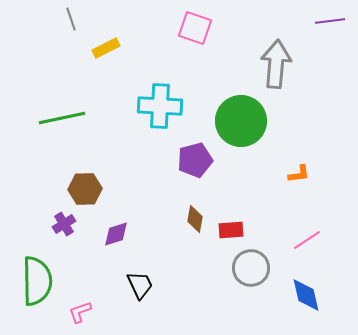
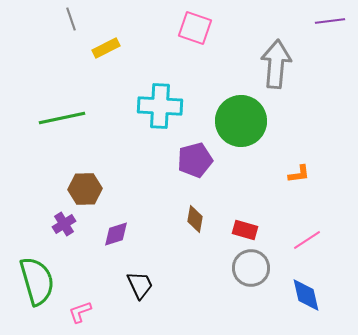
red rectangle: moved 14 px right; rotated 20 degrees clockwise
green semicircle: rotated 15 degrees counterclockwise
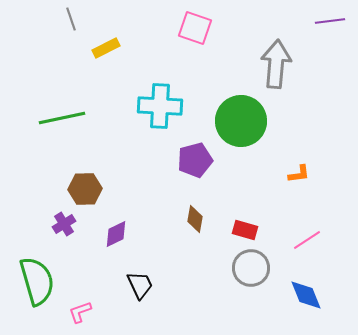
purple diamond: rotated 8 degrees counterclockwise
blue diamond: rotated 9 degrees counterclockwise
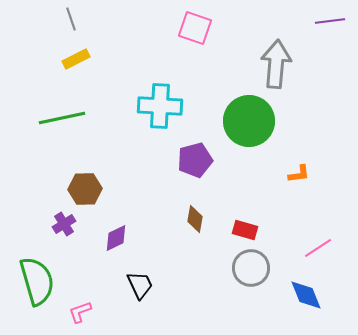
yellow rectangle: moved 30 px left, 11 px down
green circle: moved 8 px right
purple diamond: moved 4 px down
pink line: moved 11 px right, 8 px down
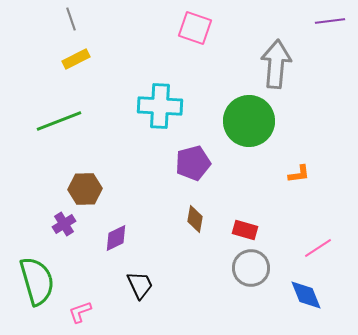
green line: moved 3 px left, 3 px down; rotated 9 degrees counterclockwise
purple pentagon: moved 2 px left, 3 px down
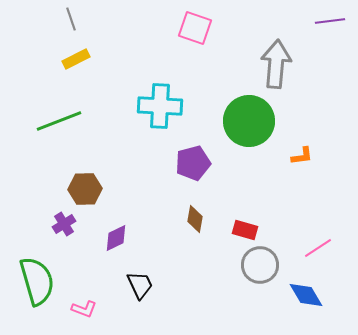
orange L-shape: moved 3 px right, 18 px up
gray circle: moved 9 px right, 3 px up
blue diamond: rotated 9 degrees counterclockwise
pink L-shape: moved 4 px right, 3 px up; rotated 140 degrees counterclockwise
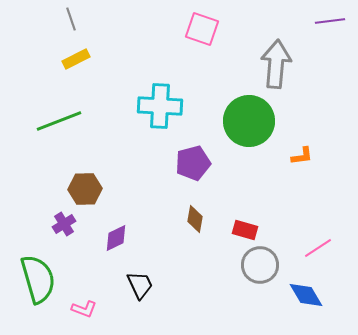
pink square: moved 7 px right, 1 px down
green semicircle: moved 1 px right, 2 px up
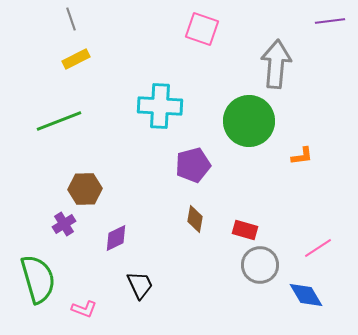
purple pentagon: moved 2 px down
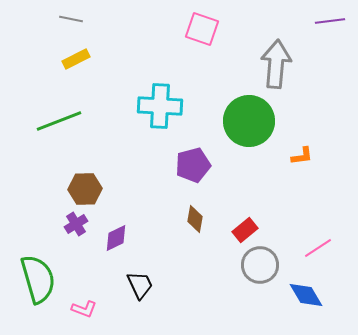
gray line: rotated 60 degrees counterclockwise
purple cross: moved 12 px right
red rectangle: rotated 55 degrees counterclockwise
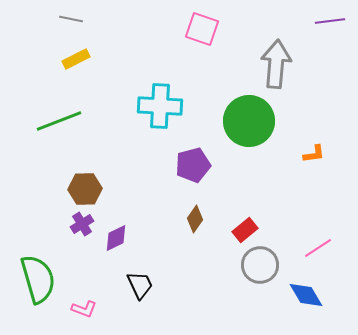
orange L-shape: moved 12 px right, 2 px up
brown diamond: rotated 24 degrees clockwise
purple cross: moved 6 px right
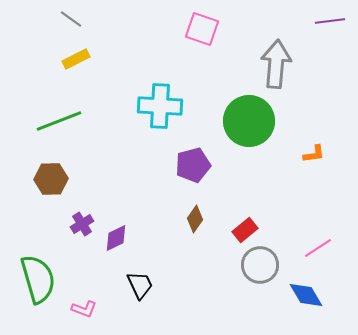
gray line: rotated 25 degrees clockwise
brown hexagon: moved 34 px left, 10 px up
